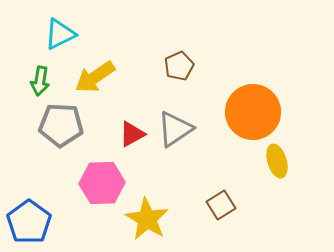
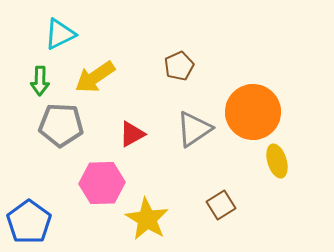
green arrow: rotated 8 degrees counterclockwise
gray triangle: moved 19 px right
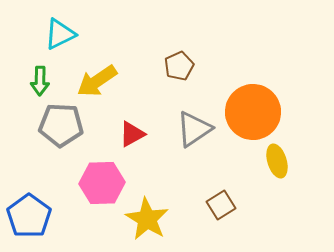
yellow arrow: moved 2 px right, 4 px down
blue pentagon: moved 6 px up
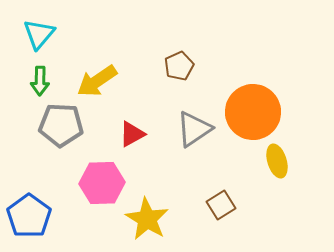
cyan triangle: moved 21 px left; rotated 24 degrees counterclockwise
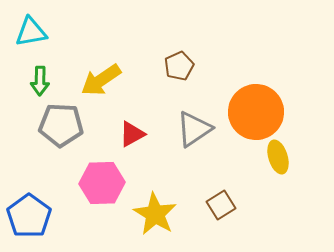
cyan triangle: moved 8 px left, 2 px up; rotated 40 degrees clockwise
yellow arrow: moved 4 px right, 1 px up
orange circle: moved 3 px right
yellow ellipse: moved 1 px right, 4 px up
yellow star: moved 8 px right, 5 px up
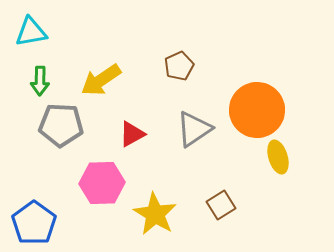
orange circle: moved 1 px right, 2 px up
blue pentagon: moved 5 px right, 7 px down
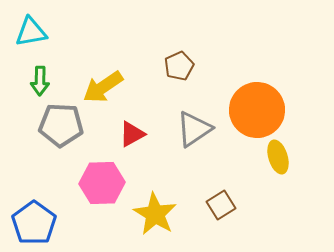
yellow arrow: moved 2 px right, 7 px down
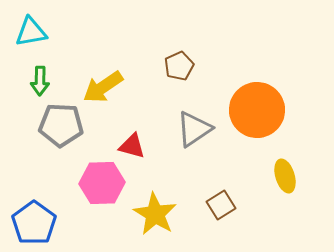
red triangle: moved 12 px down; rotated 44 degrees clockwise
yellow ellipse: moved 7 px right, 19 px down
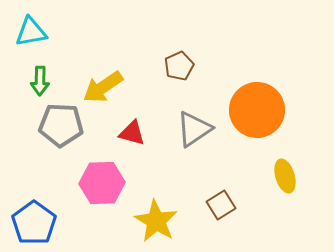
red triangle: moved 13 px up
yellow star: moved 1 px right, 7 px down
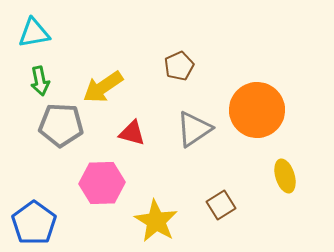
cyan triangle: moved 3 px right, 1 px down
green arrow: rotated 12 degrees counterclockwise
